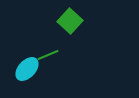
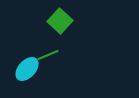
green square: moved 10 px left
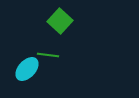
green line: rotated 30 degrees clockwise
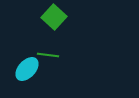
green square: moved 6 px left, 4 px up
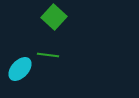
cyan ellipse: moved 7 px left
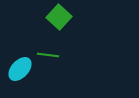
green square: moved 5 px right
